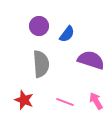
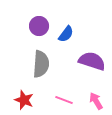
blue semicircle: moved 1 px left
purple semicircle: moved 1 px right, 1 px down
gray semicircle: rotated 8 degrees clockwise
pink line: moved 1 px left, 2 px up
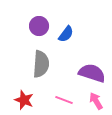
purple semicircle: moved 12 px down
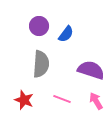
purple semicircle: moved 1 px left, 3 px up
pink line: moved 2 px left, 1 px up
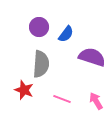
purple circle: moved 1 px down
purple semicircle: moved 1 px right, 13 px up
red star: moved 10 px up
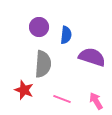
blue semicircle: moved 1 px down; rotated 30 degrees counterclockwise
gray semicircle: moved 2 px right
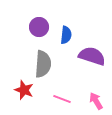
purple semicircle: moved 1 px up
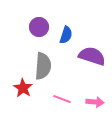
blue semicircle: rotated 12 degrees clockwise
gray semicircle: moved 2 px down
red star: moved 1 px left, 2 px up; rotated 12 degrees clockwise
pink arrow: moved 1 px left, 1 px down; rotated 126 degrees clockwise
